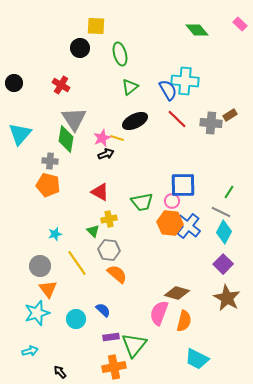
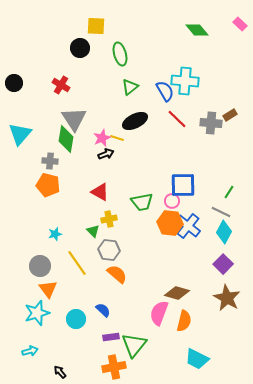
blue semicircle at (168, 90): moved 3 px left, 1 px down
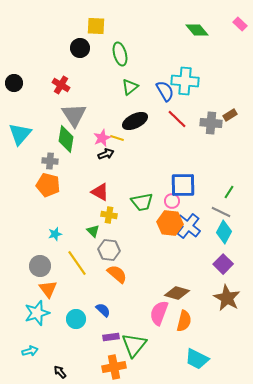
gray triangle at (74, 119): moved 4 px up
yellow cross at (109, 219): moved 4 px up; rotated 21 degrees clockwise
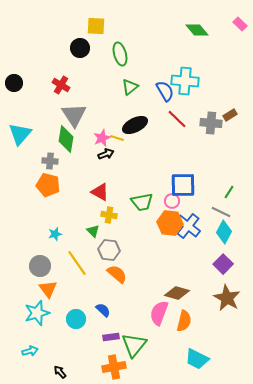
black ellipse at (135, 121): moved 4 px down
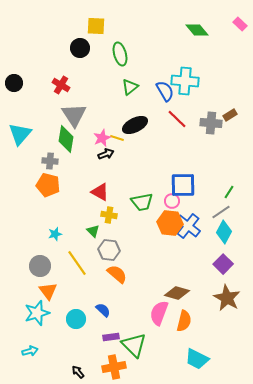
gray line at (221, 212): rotated 60 degrees counterclockwise
orange triangle at (48, 289): moved 2 px down
green triangle at (134, 345): rotated 24 degrees counterclockwise
black arrow at (60, 372): moved 18 px right
